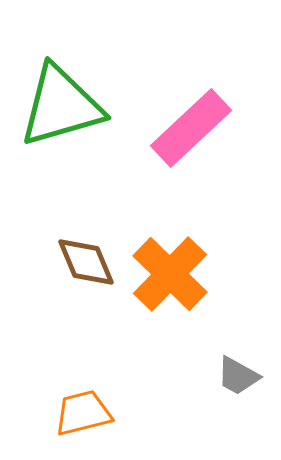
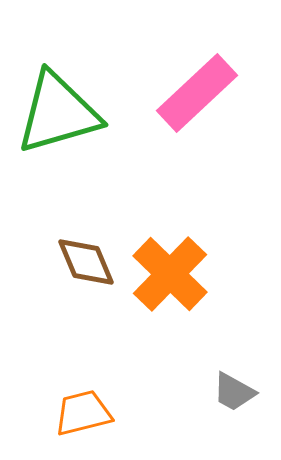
green triangle: moved 3 px left, 7 px down
pink rectangle: moved 6 px right, 35 px up
gray trapezoid: moved 4 px left, 16 px down
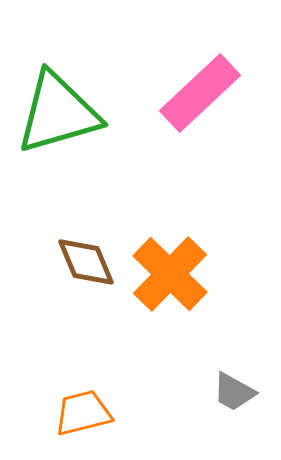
pink rectangle: moved 3 px right
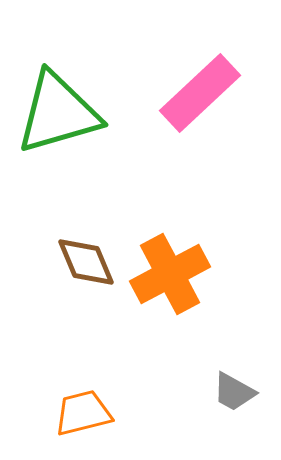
orange cross: rotated 18 degrees clockwise
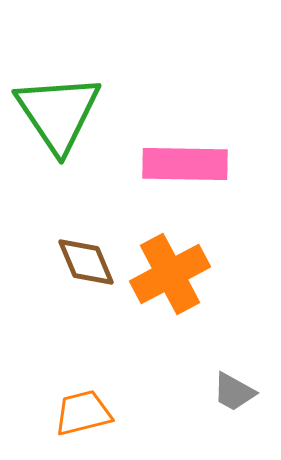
pink rectangle: moved 15 px left, 71 px down; rotated 44 degrees clockwise
green triangle: rotated 48 degrees counterclockwise
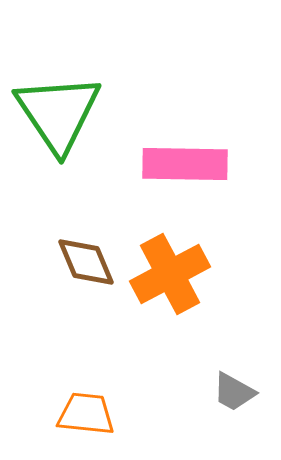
orange trapezoid: moved 3 px right, 1 px down; rotated 20 degrees clockwise
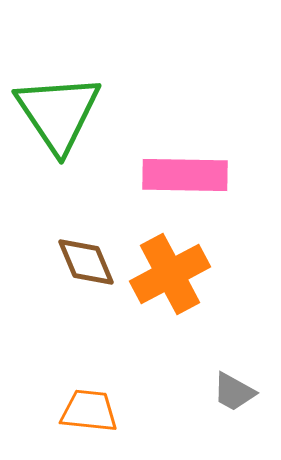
pink rectangle: moved 11 px down
orange trapezoid: moved 3 px right, 3 px up
